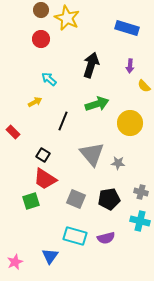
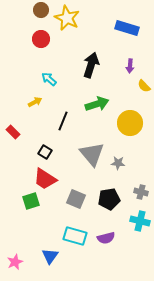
black square: moved 2 px right, 3 px up
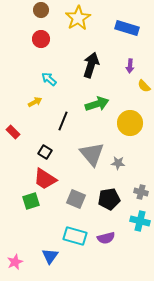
yellow star: moved 11 px right; rotated 15 degrees clockwise
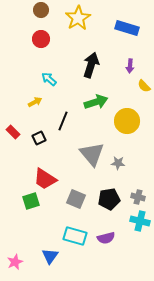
green arrow: moved 1 px left, 2 px up
yellow circle: moved 3 px left, 2 px up
black square: moved 6 px left, 14 px up; rotated 32 degrees clockwise
gray cross: moved 3 px left, 5 px down
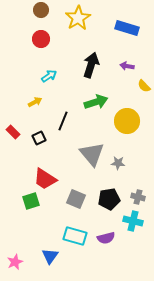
purple arrow: moved 3 px left; rotated 96 degrees clockwise
cyan arrow: moved 3 px up; rotated 105 degrees clockwise
cyan cross: moved 7 px left
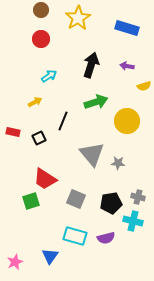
yellow semicircle: rotated 64 degrees counterclockwise
red rectangle: rotated 32 degrees counterclockwise
black pentagon: moved 2 px right, 4 px down
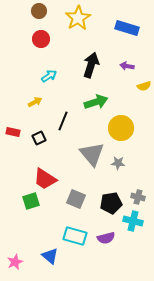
brown circle: moved 2 px left, 1 px down
yellow circle: moved 6 px left, 7 px down
blue triangle: rotated 24 degrees counterclockwise
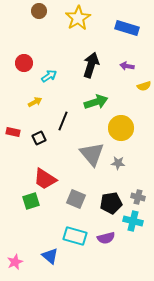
red circle: moved 17 px left, 24 px down
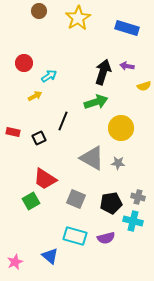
black arrow: moved 12 px right, 7 px down
yellow arrow: moved 6 px up
gray triangle: moved 4 px down; rotated 20 degrees counterclockwise
green square: rotated 12 degrees counterclockwise
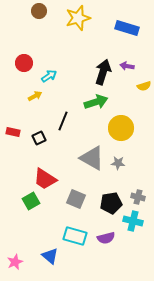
yellow star: rotated 15 degrees clockwise
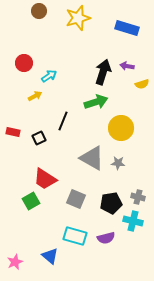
yellow semicircle: moved 2 px left, 2 px up
